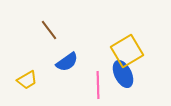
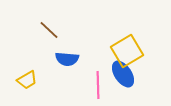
brown line: rotated 10 degrees counterclockwise
blue semicircle: moved 3 px up; rotated 40 degrees clockwise
blue ellipse: rotated 8 degrees counterclockwise
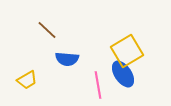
brown line: moved 2 px left
pink line: rotated 8 degrees counterclockwise
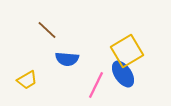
pink line: moved 2 px left; rotated 36 degrees clockwise
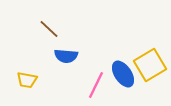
brown line: moved 2 px right, 1 px up
yellow square: moved 23 px right, 14 px down
blue semicircle: moved 1 px left, 3 px up
yellow trapezoid: rotated 40 degrees clockwise
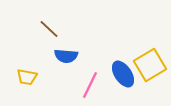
yellow trapezoid: moved 3 px up
pink line: moved 6 px left
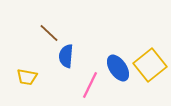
brown line: moved 4 px down
blue semicircle: rotated 90 degrees clockwise
yellow square: rotated 8 degrees counterclockwise
blue ellipse: moved 5 px left, 6 px up
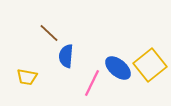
blue ellipse: rotated 16 degrees counterclockwise
pink line: moved 2 px right, 2 px up
